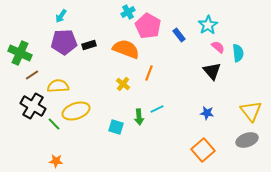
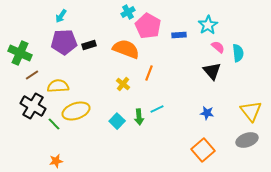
blue rectangle: rotated 56 degrees counterclockwise
cyan square: moved 1 px right, 6 px up; rotated 28 degrees clockwise
orange star: rotated 16 degrees counterclockwise
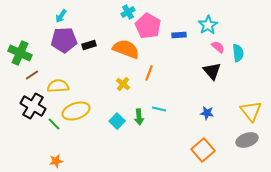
purple pentagon: moved 2 px up
cyan line: moved 2 px right; rotated 40 degrees clockwise
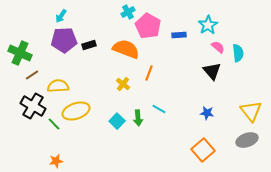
cyan line: rotated 16 degrees clockwise
green arrow: moved 1 px left, 1 px down
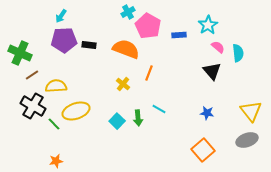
black rectangle: rotated 24 degrees clockwise
yellow semicircle: moved 2 px left
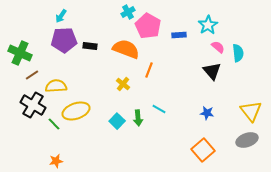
black rectangle: moved 1 px right, 1 px down
orange line: moved 3 px up
black cross: moved 1 px up
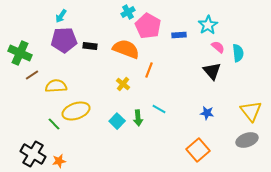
black cross: moved 49 px down
orange square: moved 5 px left
orange star: moved 3 px right
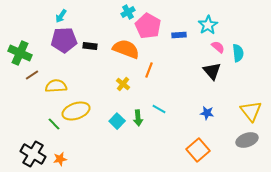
orange star: moved 1 px right, 2 px up
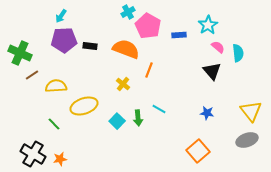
yellow ellipse: moved 8 px right, 5 px up
orange square: moved 1 px down
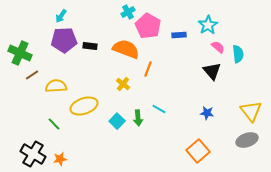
cyan semicircle: moved 1 px down
orange line: moved 1 px left, 1 px up
